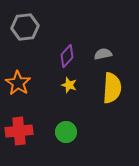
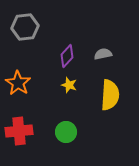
yellow semicircle: moved 2 px left, 7 px down
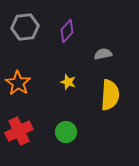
purple diamond: moved 25 px up
yellow star: moved 1 px left, 3 px up
red cross: rotated 20 degrees counterclockwise
